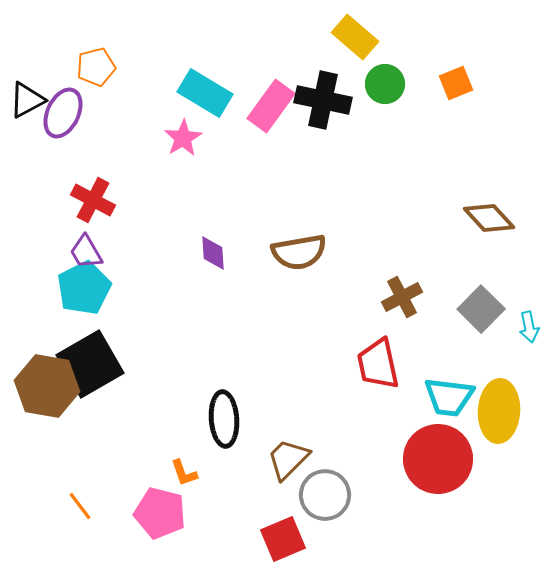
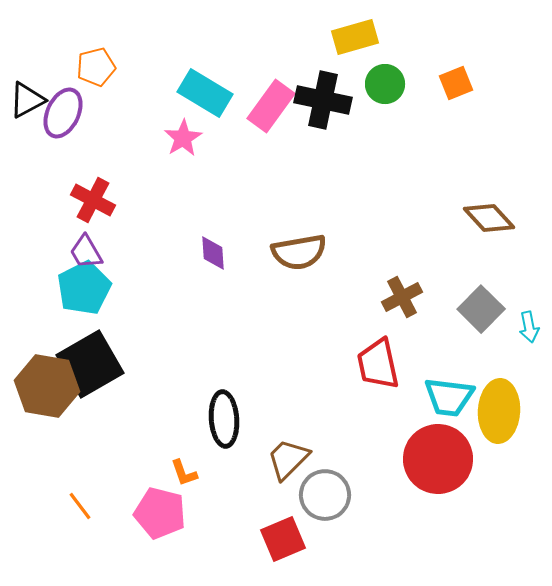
yellow rectangle: rotated 57 degrees counterclockwise
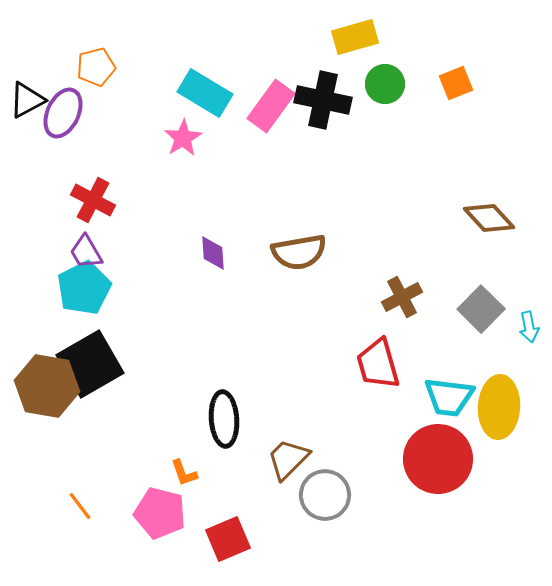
red trapezoid: rotated 4 degrees counterclockwise
yellow ellipse: moved 4 px up
red square: moved 55 px left
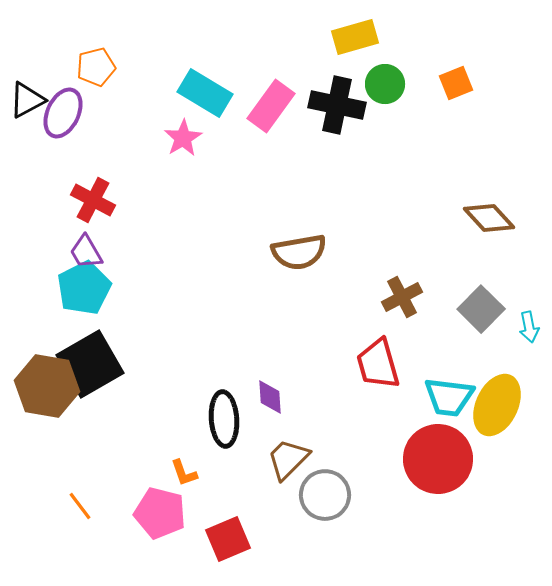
black cross: moved 14 px right, 5 px down
purple diamond: moved 57 px right, 144 px down
yellow ellipse: moved 2 px left, 2 px up; rotated 22 degrees clockwise
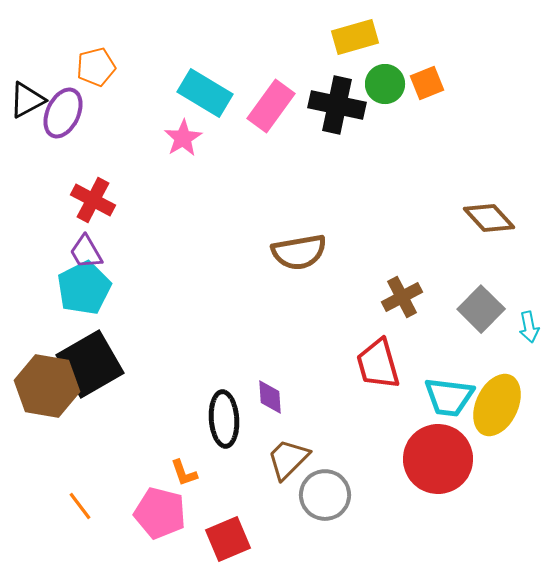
orange square: moved 29 px left
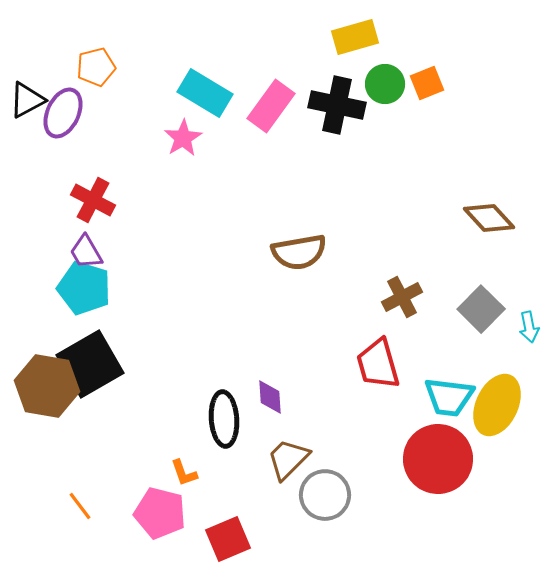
cyan pentagon: rotated 28 degrees counterclockwise
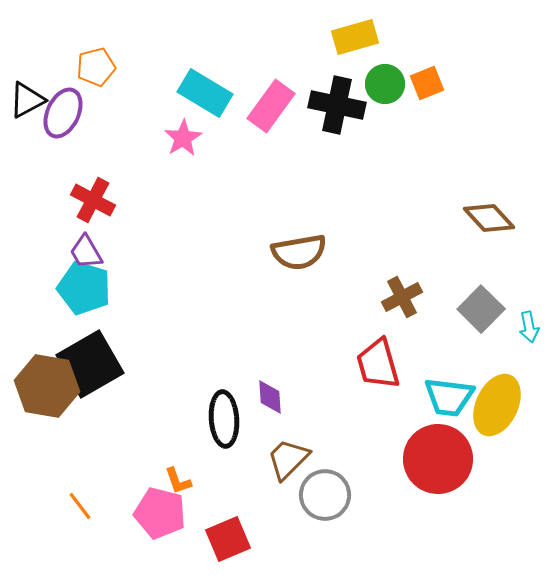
orange L-shape: moved 6 px left, 8 px down
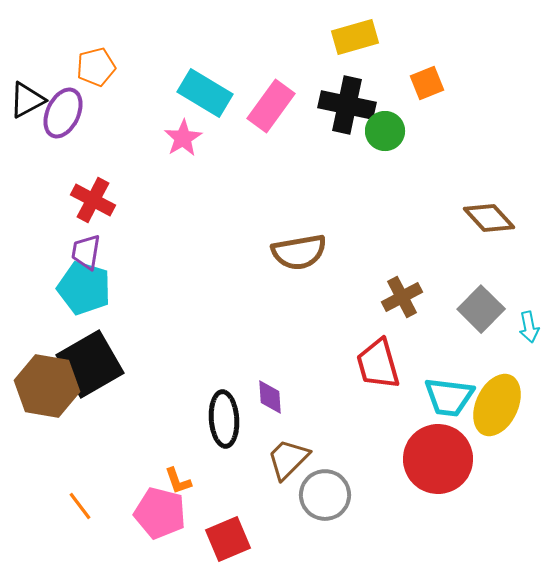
green circle: moved 47 px down
black cross: moved 10 px right
purple trapezoid: rotated 39 degrees clockwise
